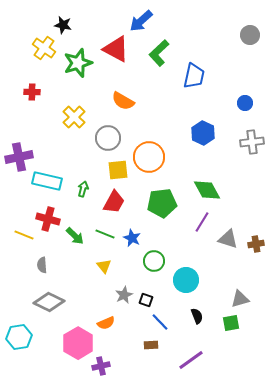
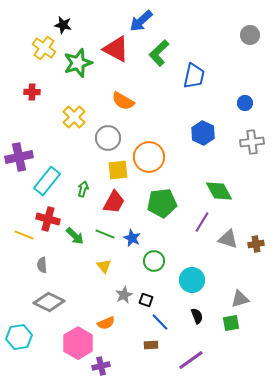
cyan rectangle at (47, 181): rotated 64 degrees counterclockwise
green diamond at (207, 190): moved 12 px right, 1 px down
cyan circle at (186, 280): moved 6 px right
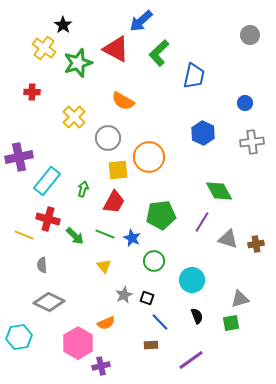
black star at (63, 25): rotated 24 degrees clockwise
green pentagon at (162, 203): moved 1 px left, 12 px down
black square at (146, 300): moved 1 px right, 2 px up
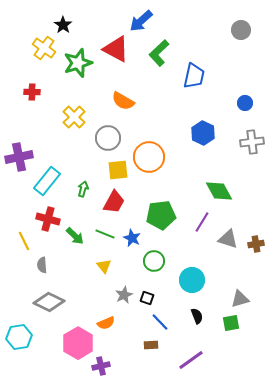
gray circle at (250, 35): moved 9 px left, 5 px up
yellow line at (24, 235): moved 6 px down; rotated 42 degrees clockwise
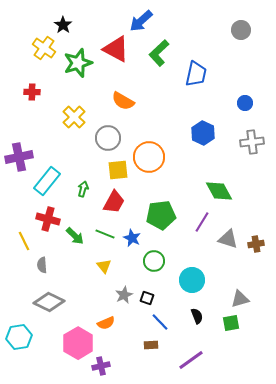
blue trapezoid at (194, 76): moved 2 px right, 2 px up
